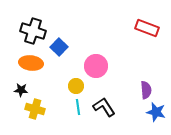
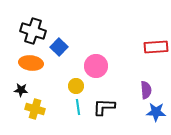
red rectangle: moved 9 px right, 19 px down; rotated 25 degrees counterclockwise
black L-shape: rotated 55 degrees counterclockwise
blue star: rotated 12 degrees counterclockwise
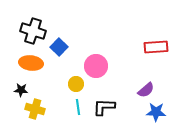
yellow circle: moved 2 px up
purple semicircle: rotated 54 degrees clockwise
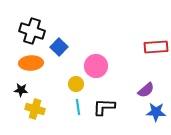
black cross: moved 1 px left
orange ellipse: rotated 10 degrees counterclockwise
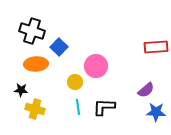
orange ellipse: moved 5 px right, 1 px down
yellow circle: moved 1 px left, 2 px up
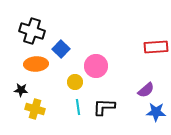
blue square: moved 2 px right, 2 px down
